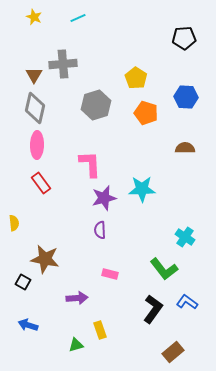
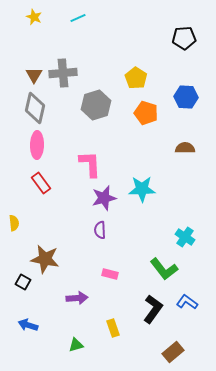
gray cross: moved 9 px down
yellow rectangle: moved 13 px right, 2 px up
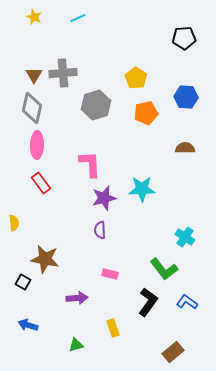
gray diamond: moved 3 px left
orange pentagon: rotated 30 degrees counterclockwise
black L-shape: moved 5 px left, 7 px up
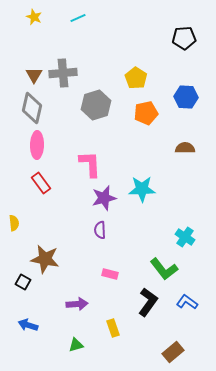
purple arrow: moved 6 px down
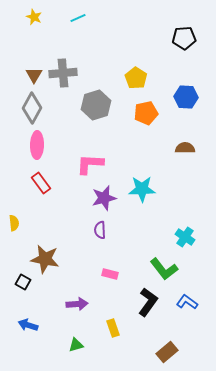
gray diamond: rotated 16 degrees clockwise
pink L-shape: rotated 84 degrees counterclockwise
brown rectangle: moved 6 px left
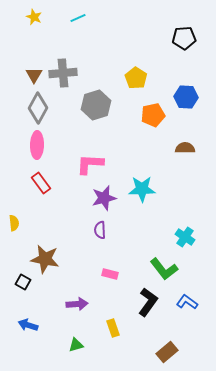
gray diamond: moved 6 px right
orange pentagon: moved 7 px right, 2 px down
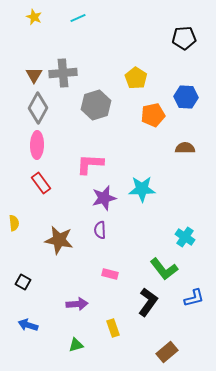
brown star: moved 14 px right, 19 px up
blue L-shape: moved 7 px right, 4 px up; rotated 130 degrees clockwise
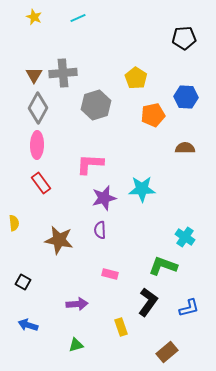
green L-shape: moved 1 px left, 3 px up; rotated 148 degrees clockwise
blue L-shape: moved 5 px left, 10 px down
yellow rectangle: moved 8 px right, 1 px up
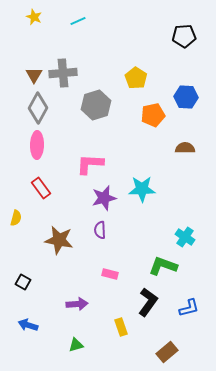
cyan line: moved 3 px down
black pentagon: moved 2 px up
red rectangle: moved 5 px down
yellow semicircle: moved 2 px right, 5 px up; rotated 21 degrees clockwise
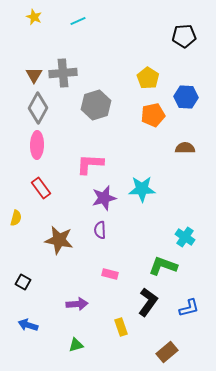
yellow pentagon: moved 12 px right
